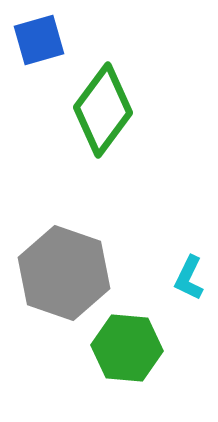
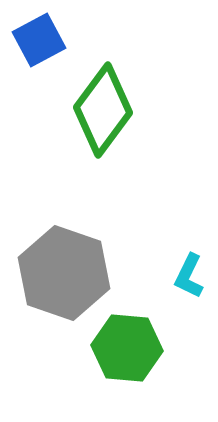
blue square: rotated 12 degrees counterclockwise
cyan L-shape: moved 2 px up
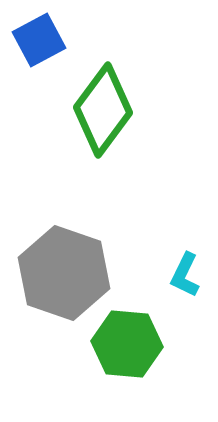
cyan L-shape: moved 4 px left, 1 px up
green hexagon: moved 4 px up
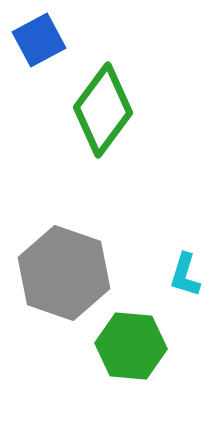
cyan L-shape: rotated 9 degrees counterclockwise
green hexagon: moved 4 px right, 2 px down
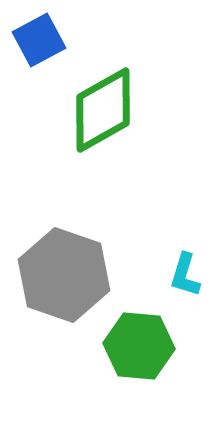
green diamond: rotated 24 degrees clockwise
gray hexagon: moved 2 px down
green hexagon: moved 8 px right
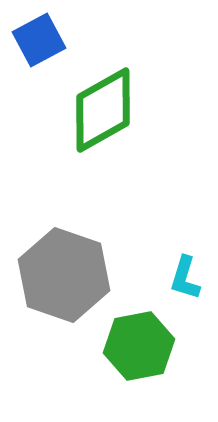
cyan L-shape: moved 3 px down
green hexagon: rotated 16 degrees counterclockwise
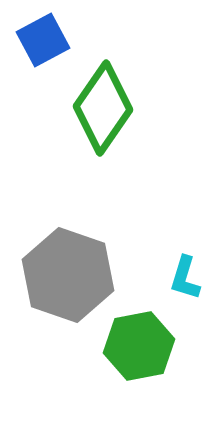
blue square: moved 4 px right
green diamond: moved 2 px up; rotated 26 degrees counterclockwise
gray hexagon: moved 4 px right
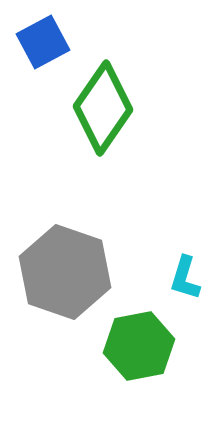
blue square: moved 2 px down
gray hexagon: moved 3 px left, 3 px up
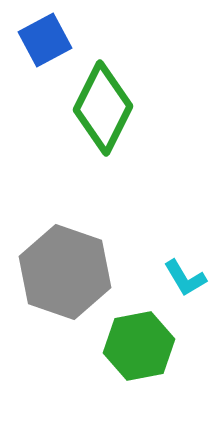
blue square: moved 2 px right, 2 px up
green diamond: rotated 8 degrees counterclockwise
cyan L-shape: rotated 48 degrees counterclockwise
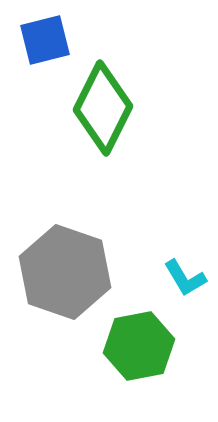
blue square: rotated 14 degrees clockwise
